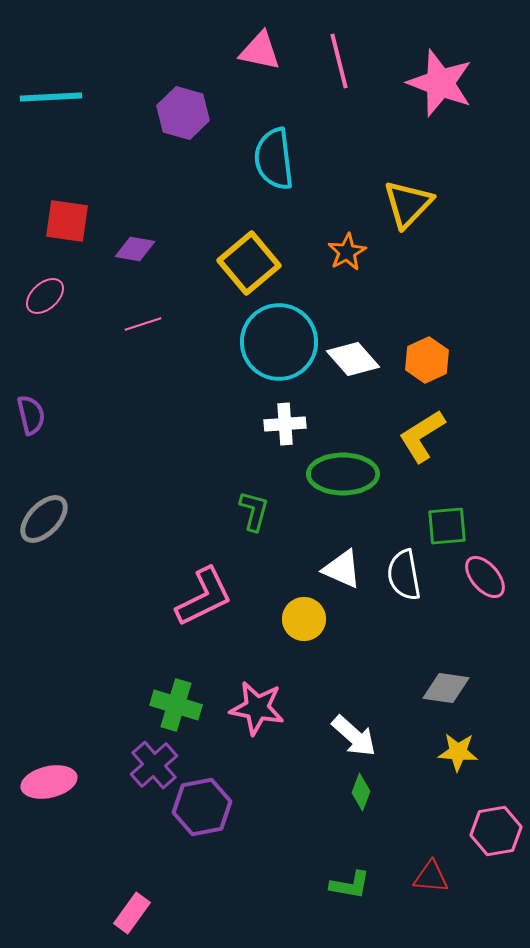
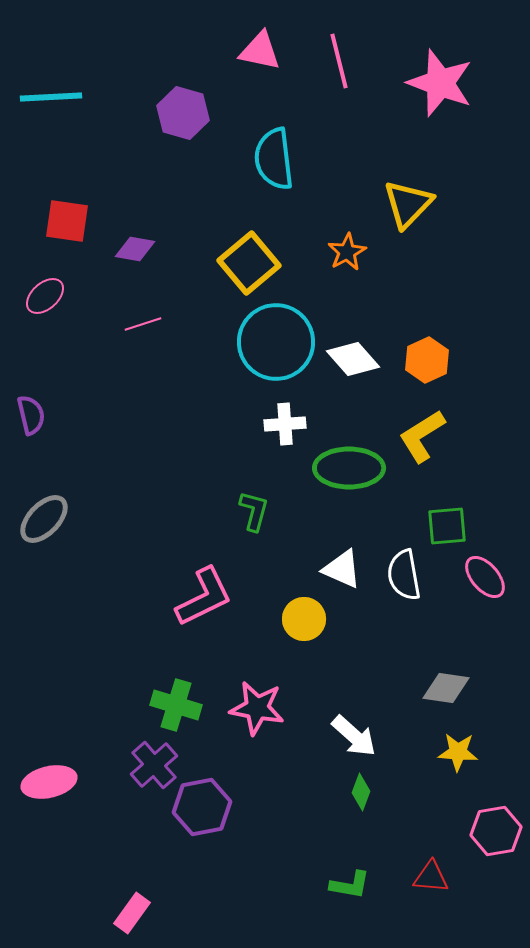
cyan circle at (279, 342): moved 3 px left
green ellipse at (343, 474): moved 6 px right, 6 px up
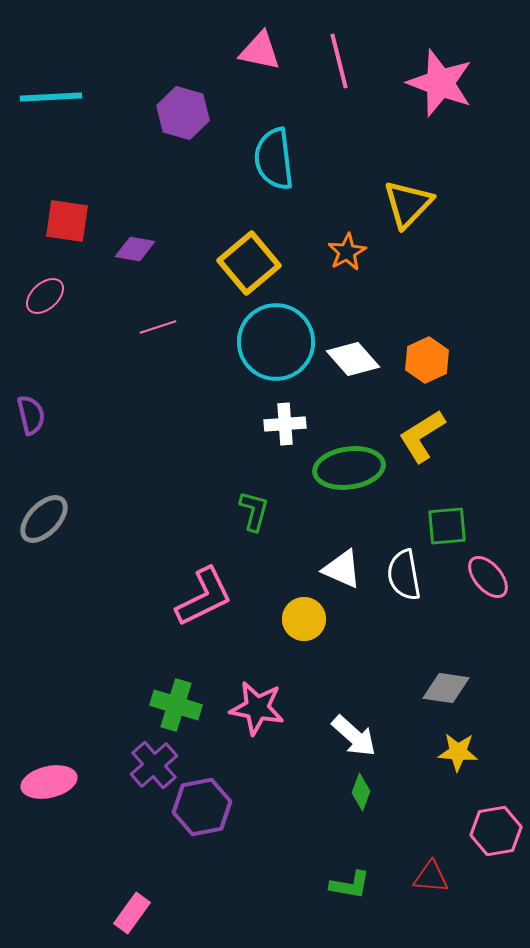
pink line at (143, 324): moved 15 px right, 3 px down
green ellipse at (349, 468): rotated 8 degrees counterclockwise
pink ellipse at (485, 577): moved 3 px right
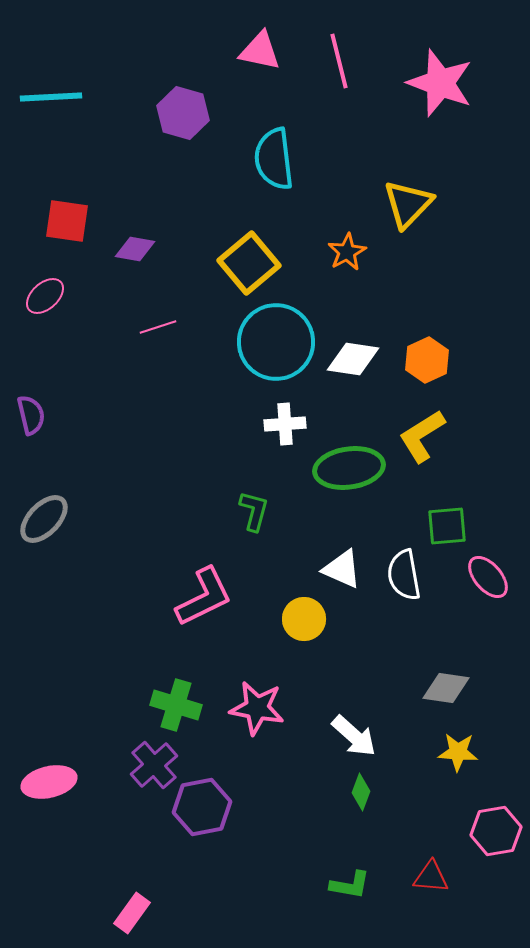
white diamond at (353, 359): rotated 40 degrees counterclockwise
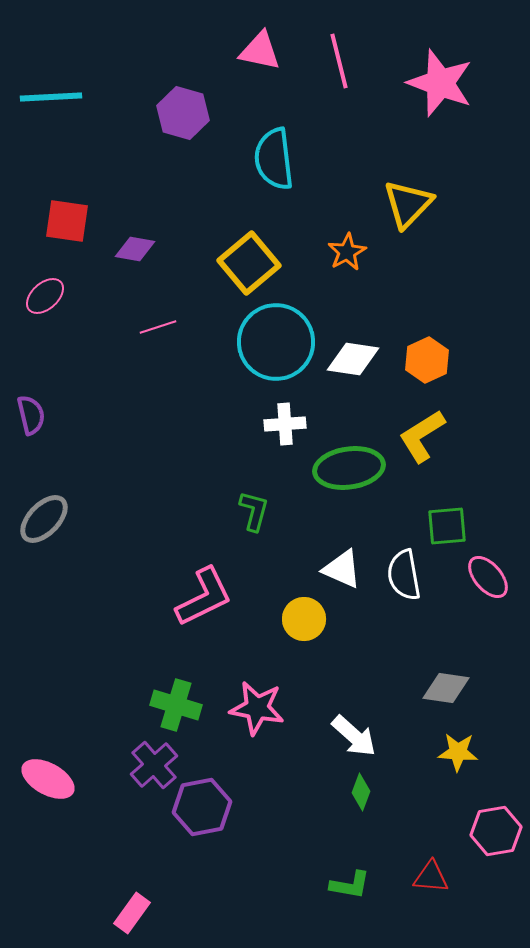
pink ellipse at (49, 782): moved 1 px left, 3 px up; rotated 42 degrees clockwise
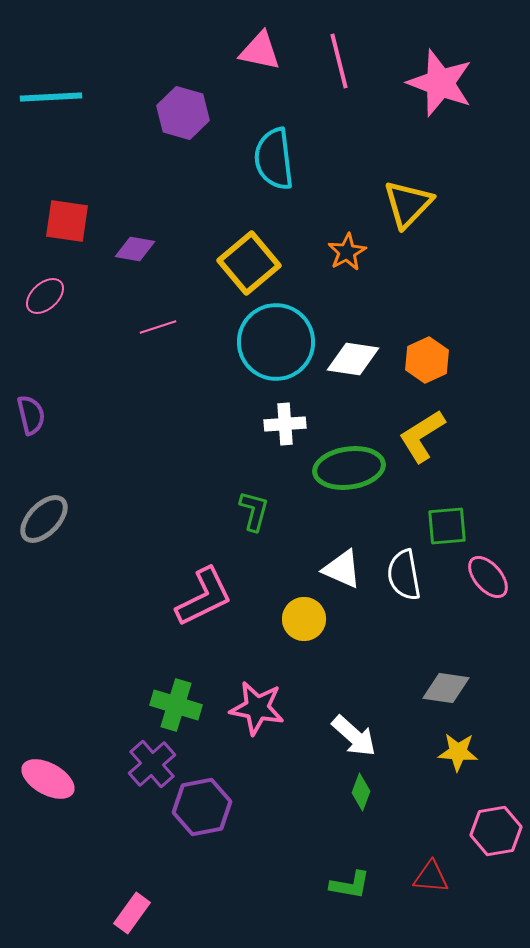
purple cross at (154, 765): moved 2 px left, 1 px up
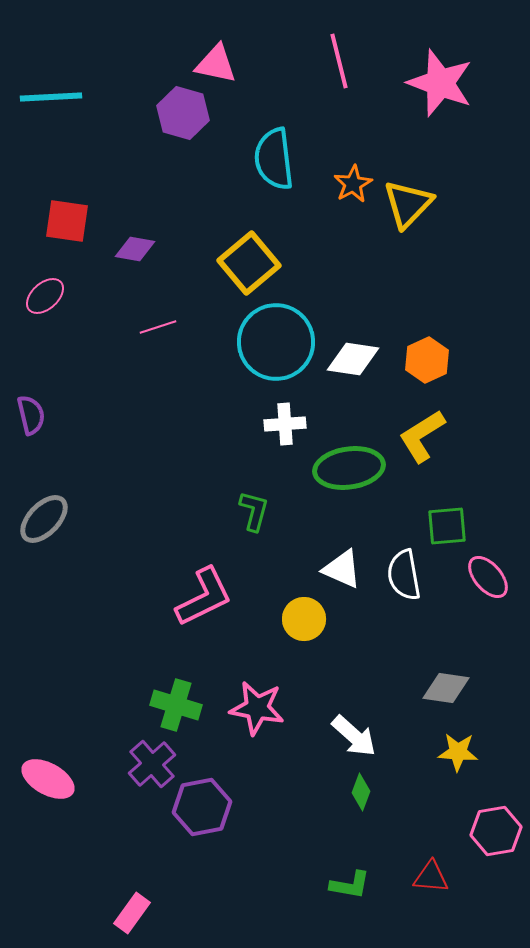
pink triangle at (260, 51): moved 44 px left, 13 px down
orange star at (347, 252): moved 6 px right, 68 px up
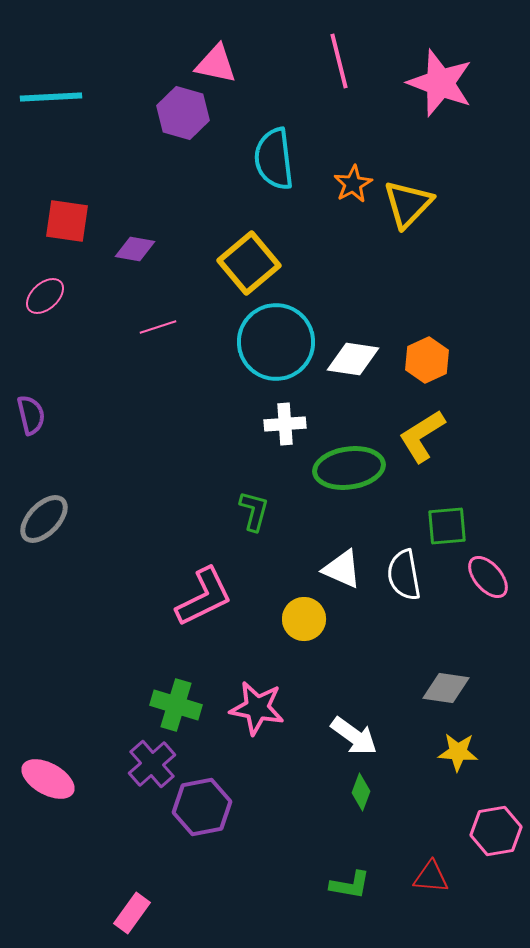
white arrow at (354, 736): rotated 6 degrees counterclockwise
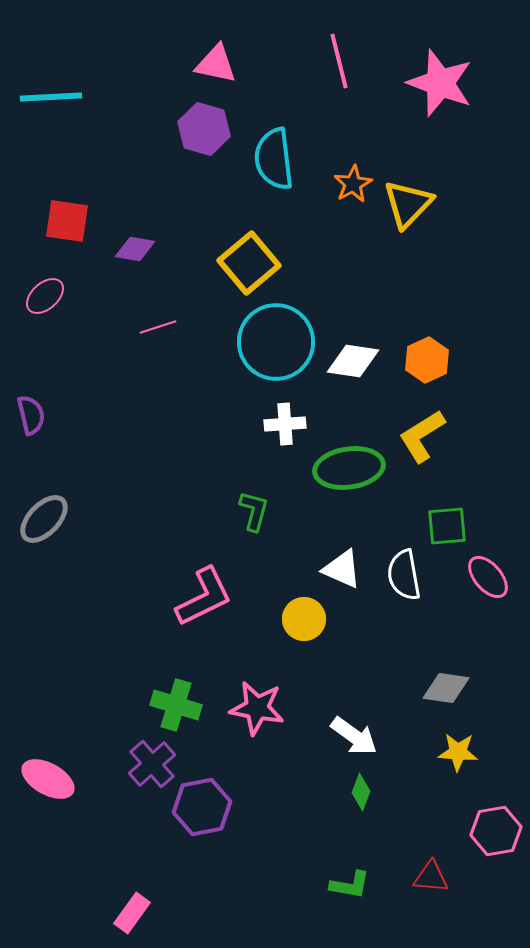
purple hexagon at (183, 113): moved 21 px right, 16 px down
white diamond at (353, 359): moved 2 px down
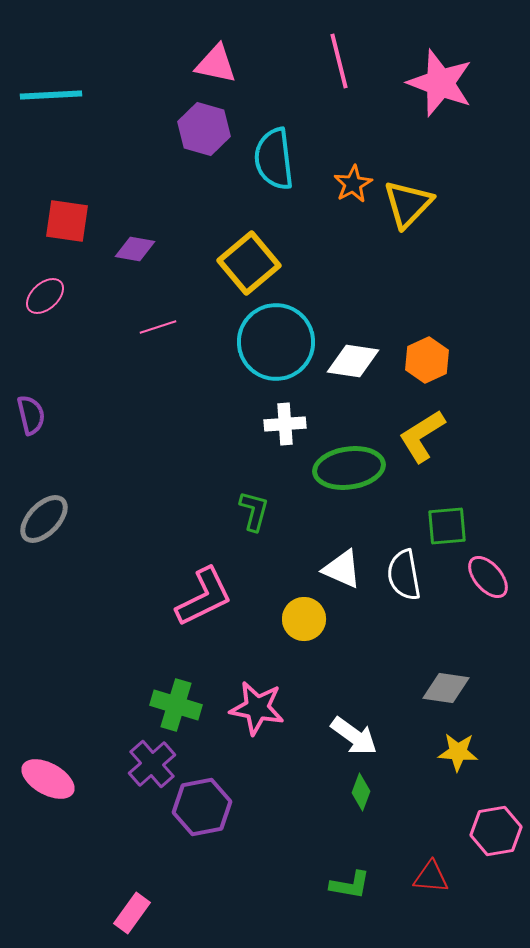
cyan line at (51, 97): moved 2 px up
